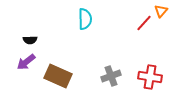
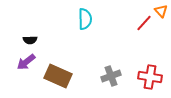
orange triangle: rotated 24 degrees counterclockwise
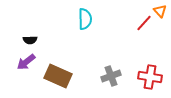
orange triangle: moved 1 px left
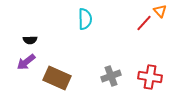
brown rectangle: moved 1 px left, 2 px down
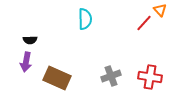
orange triangle: moved 1 px up
purple arrow: rotated 42 degrees counterclockwise
